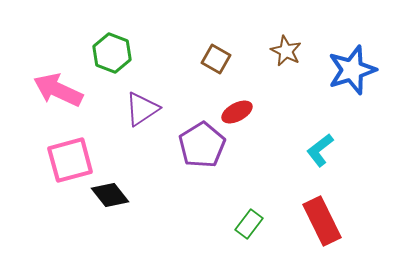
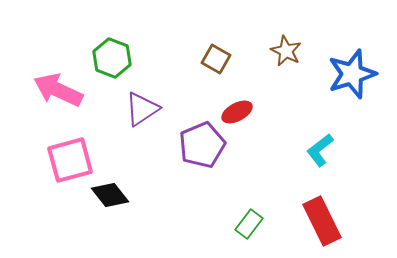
green hexagon: moved 5 px down
blue star: moved 4 px down
purple pentagon: rotated 9 degrees clockwise
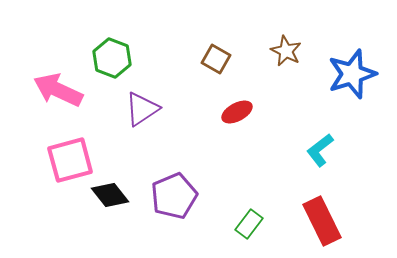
purple pentagon: moved 28 px left, 51 px down
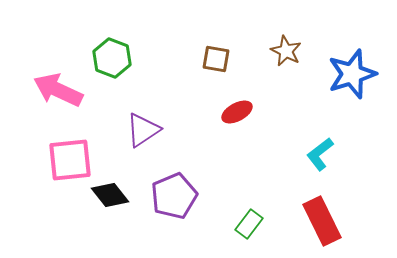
brown square: rotated 20 degrees counterclockwise
purple triangle: moved 1 px right, 21 px down
cyan L-shape: moved 4 px down
pink square: rotated 9 degrees clockwise
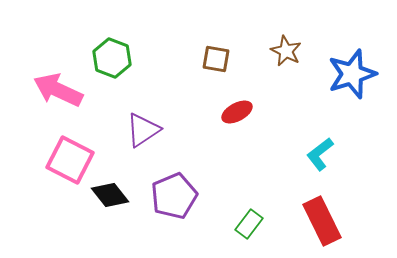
pink square: rotated 33 degrees clockwise
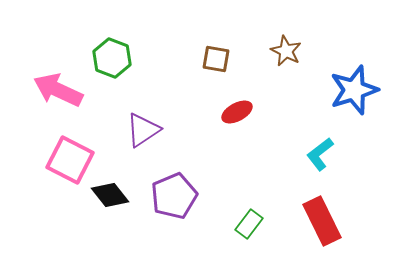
blue star: moved 2 px right, 16 px down
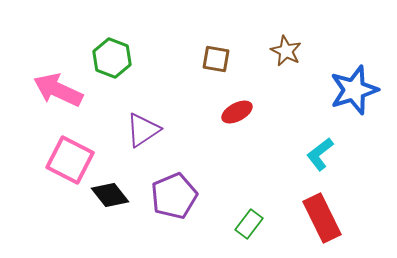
red rectangle: moved 3 px up
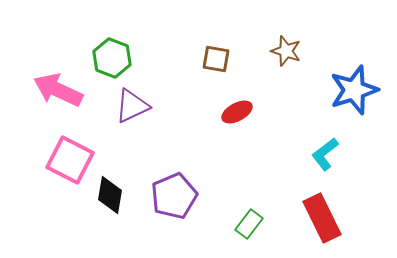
brown star: rotated 8 degrees counterclockwise
purple triangle: moved 11 px left, 24 px up; rotated 9 degrees clockwise
cyan L-shape: moved 5 px right
black diamond: rotated 48 degrees clockwise
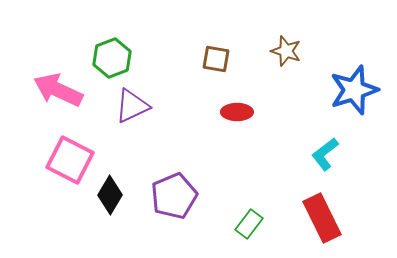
green hexagon: rotated 18 degrees clockwise
red ellipse: rotated 28 degrees clockwise
black diamond: rotated 21 degrees clockwise
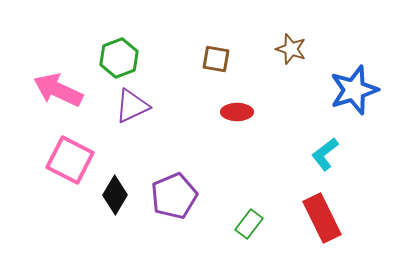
brown star: moved 5 px right, 2 px up
green hexagon: moved 7 px right
black diamond: moved 5 px right
